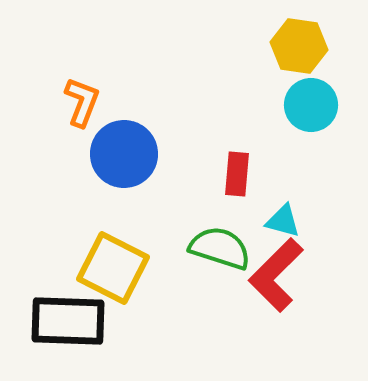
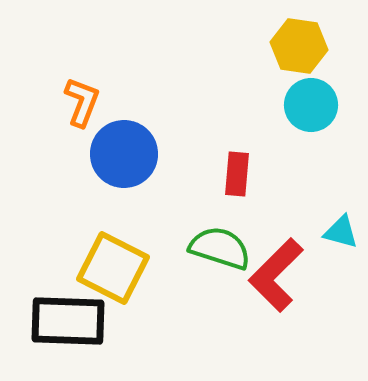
cyan triangle: moved 58 px right, 11 px down
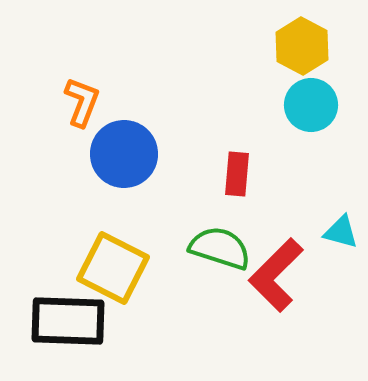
yellow hexagon: moved 3 px right; rotated 20 degrees clockwise
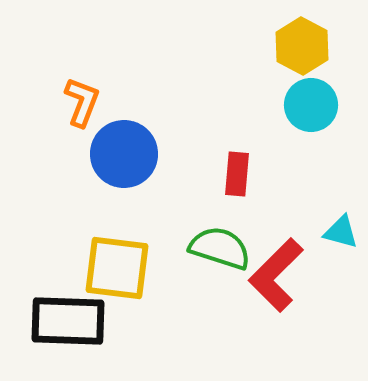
yellow square: moved 4 px right; rotated 20 degrees counterclockwise
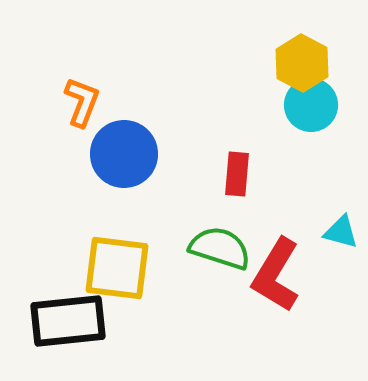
yellow hexagon: moved 17 px down
red L-shape: rotated 14 degrees counterclockwise
black rectangle: rotated 8 degrees counterclockwise
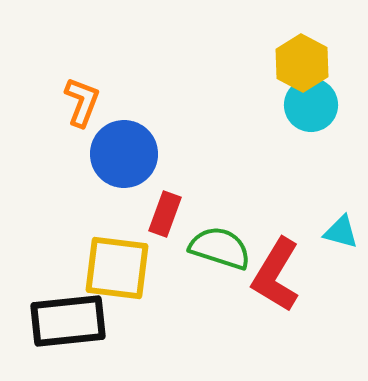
red rectangle: moved 72 px left, 40 px down; rotated 15 degrees clockwise
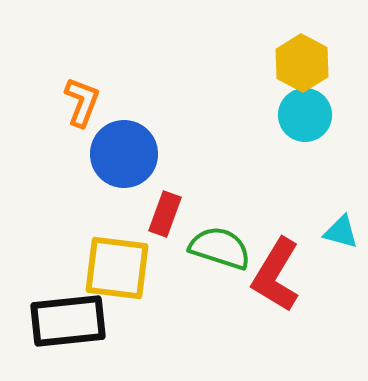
cyan circle: moved 6 px left, 10 px down
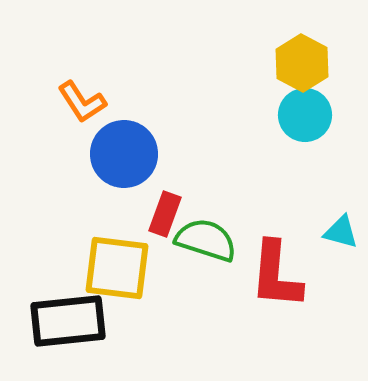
orange L-shape: rotated 126 degrees clockwise
green semicircle: moved 14 px left, 8 px up
red L-shape: rotated 26 degrees counterclockwise
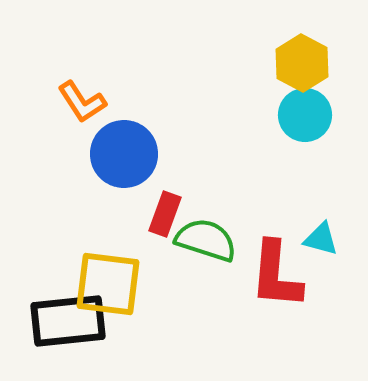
cyan triangle: moved 20 px left, 7 px down
yellow square: moved 9 px left, 16 px down
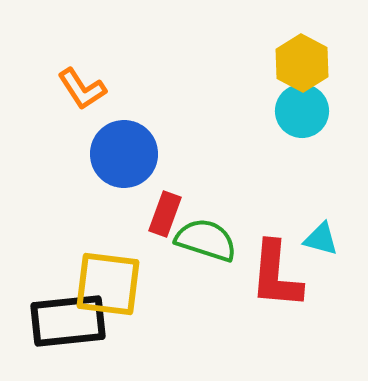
orange L-shape: moved 13 px up
cyan circle: moved 3 px left, 4 px up
